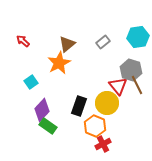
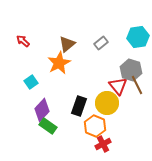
gray rectangle: moved 2 px left, 1 px down
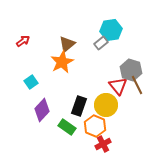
cyan hexagon: moved 27 px left, 7 px up
red arrow: rotated 104 degrees clockwise
orange star: moved 3 px right, 1 px up
yellow circle: moved 1 px left, 2 px down
green rectangle: moved 19 px right, 1 px down
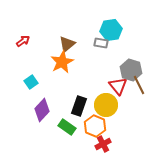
gray rectangle: rotated 48 degrees clockwise
brown line: moved 2 px right
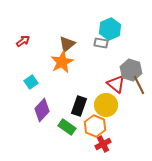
cyan hexagon: moved 1 px left, 1 px up; rotated 15 degrees counterclockwise
red triangle: moved 2 px left, 2 px up; rotated 12 degrees counterclockwise
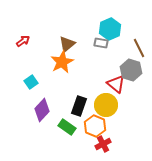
brown line: moved 37 px up
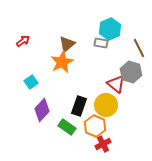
gray hexagon: moved 2 px down
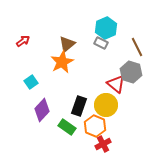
cyan hexagon: moved 4 px left, 1 px up
gray rectangle: rotated 16 degrees clockwise
brown line: moved 2 px left, 1 px up
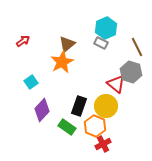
yellow circle: moved 1 px down
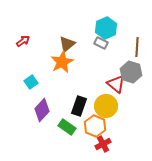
brown line: rotated 30 degrees clockwise
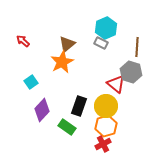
red arrow: rotated 104 degrees counterclockwise
orange hexagon: moved 11 px right; rotated 20 degrees clockwise
